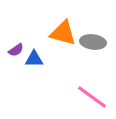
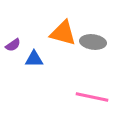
purple semicircle: moved 3 px left, 5 px up
pink line: rotated 24 degrees counterclockwise
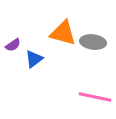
blue triangle: rotated 36 degrees counterclockwise
pink line: moved 3 px right
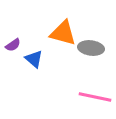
gray ellipse: moved 2 px left, 6 px down
blue triangle: rotated 42 degrees counterclockwise
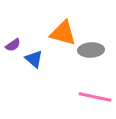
gray ellipse: moved 2 px down; rotated 10 degrees counterclockwise
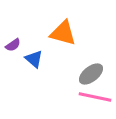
gray ellipse: moved 24 px down; rotated 35 degrees counterclockwise
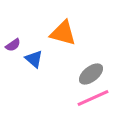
pink line: moved 2 px left, 1 px down; rotated 36 degrees counterclockwise
